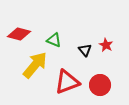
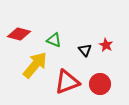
red circle: moved 1 px up
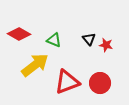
red diamond: rotated 15 degrees clockwise
red star: rotated 16 degrees counterclockwise
black triangle: moved 4 px right, 11 px up
yellow arrow: rotated 12 degrees clockwise
red circle: moved 1 px up
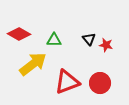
green triangle: rotated 21 degrees counterclockwise
yellow arrow: moved 2 px left, 1 px up
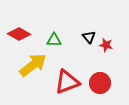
black triangle: moved 2 px up
yellow arrow: moved 1 px down
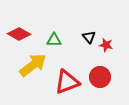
red circle: moved 6 px up
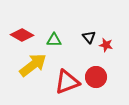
red diamond: moved 3 px right, 1 px down
red circle: moved 4 px left
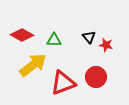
red triangle: moved 4 px left, 1 px down
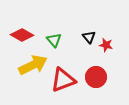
green triangle: rotated 49 degrees clockwise
yellow arrow: rotated 12 degrees clockwise
red triangle: moved 3 px up
